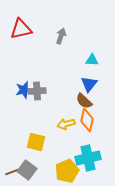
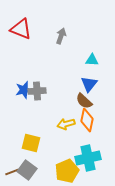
red triangle: rotated 35 degrees clockwise
yellow square: moved 5 px left, 1 px down
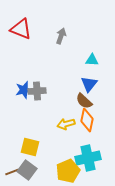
yellow square: moved 1 px left, 4 px down
yellow pentagon: moved 1 px right
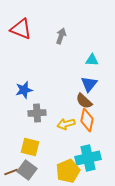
gray cross: moved 22 px down
brown line: moved 1 px left
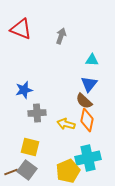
yellow arrow: rotated 30 degrees clockwise
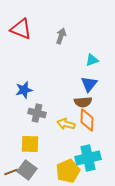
cyan triangle: rotated 24 degrees counterclockwise
brown semicircle: moved 1 px left, 1 px down; rotated 48 degrees counterclockwise
gray cross: rotated 18 degrees clockwise
orange diamond: rotated 10 degrees counterclockwise
yellow square: moved 3 px up; rotated 12 degrees counterclockwise
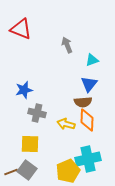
gray arrow: moved 6 px right, 9 px down; rotated 42 degrees counterclockwise
cyan cross: moved 1 px down
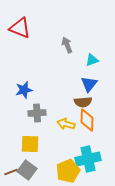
red triangle: moved 1 px left, 1 px up
gray cross: rotated 18 degrees counterclockwise
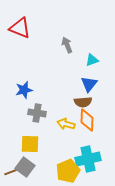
gray cross: rotated 12 degrees clockwise
gray square: moved 2 px left, 3 px up
